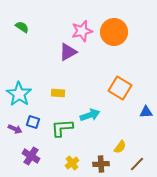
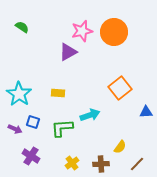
orange square: rotated 20 degrees clockwise
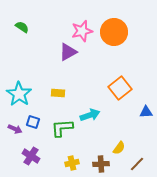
yellow semicircle: moved 1 px left, 1 px down
yellow cross: rotated 24 degrees clockwise
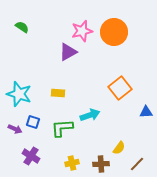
cyan star: rotated 15 degrees counterclockwise
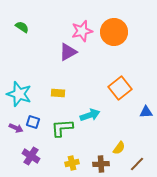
purple arrow: moved 1 px right, 1 px up
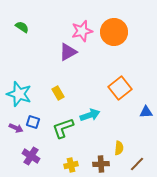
yellow rectangle: rotated 56 degrees clockwise
green L-shape: moved 1 px right; rotated 15 degrees counterclockwise
yellow semicircle: rotated 32 degrees counterclockwise
yellow cross: moved 1 px left, 2 px down
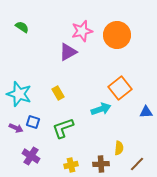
orange circle: moved 3 px right, 3 px down
cyan arrow: moved 11 px right, 6 px up
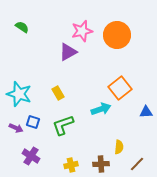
green L-shape: moved 3 px up
yellow semicircle: moved 1 px up
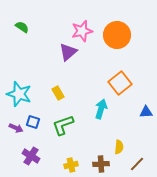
purple triangle: rotated 12 degrees counterclockwise
orange square: moved 5 px up
cyan arrow: rotated 54 degrees counterclockwise
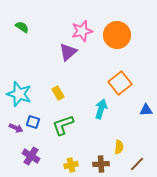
blue triangle: moved 2 px up
